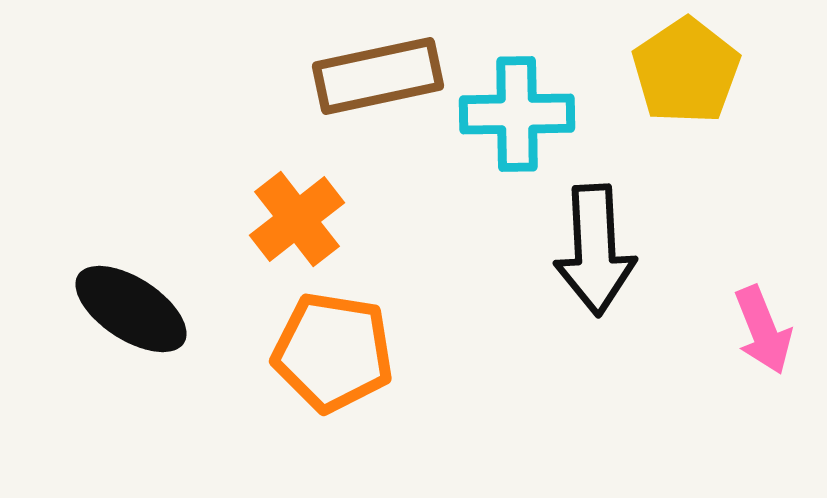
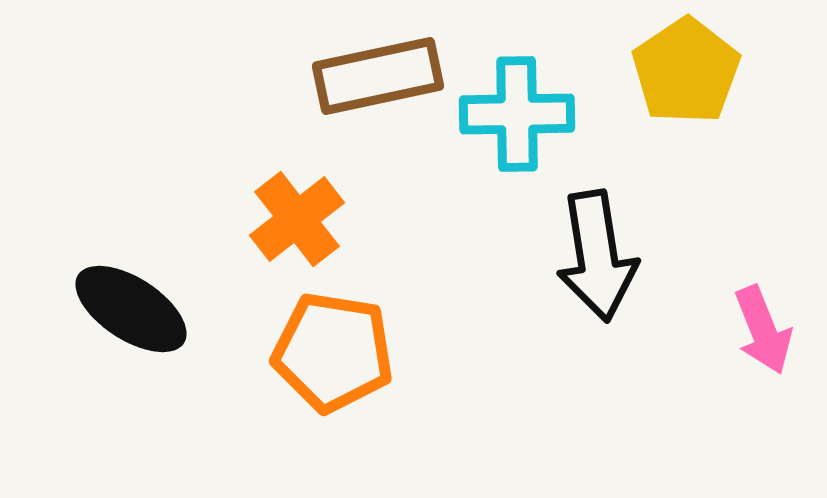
black arrow: moved 2 px right, 6 px down; rotated 6 degrees counterclockwise
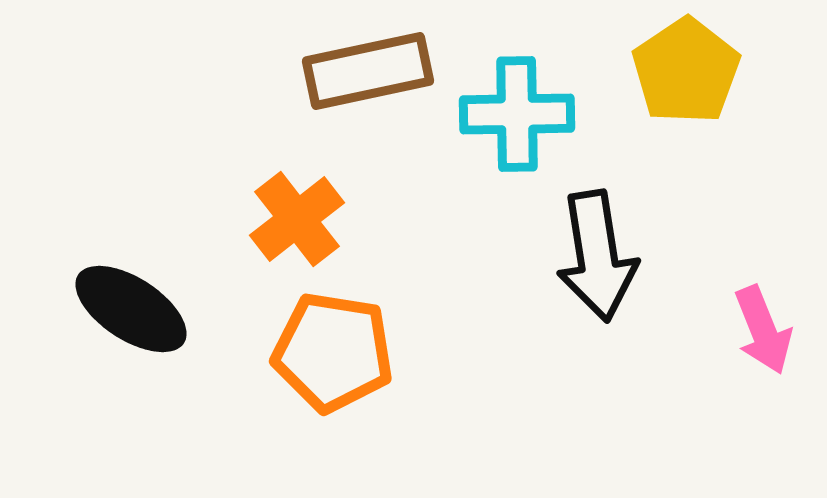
brown rectangle: moved 10 px left, 5 px up
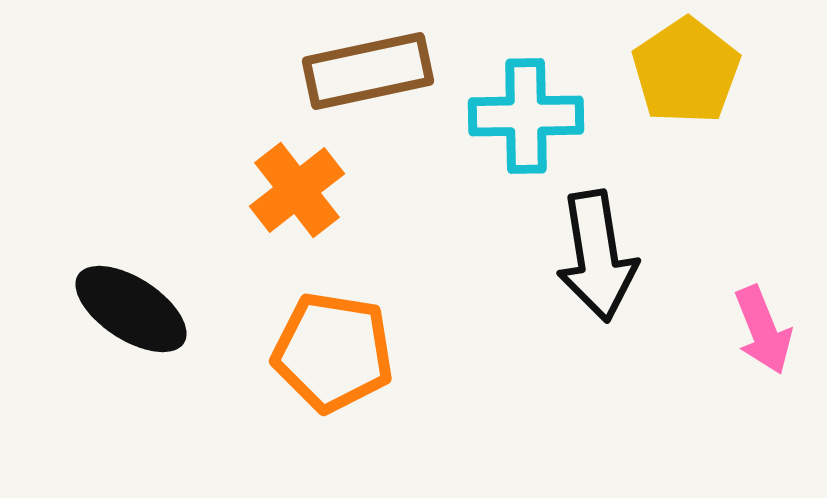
cyan cross: moved 9 px right, 2 px down
orange cross: moved 29 px up
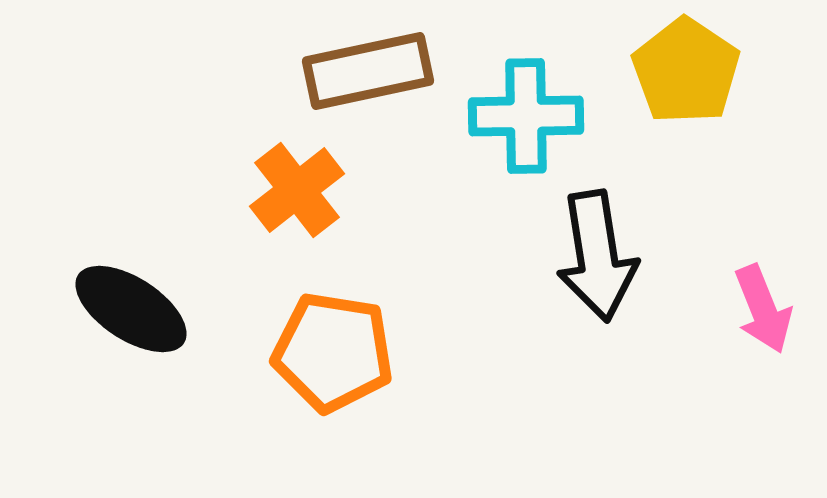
yellow pentagon: rotated 4 degrees counterclockwise
pink arrow: moved 21 px up
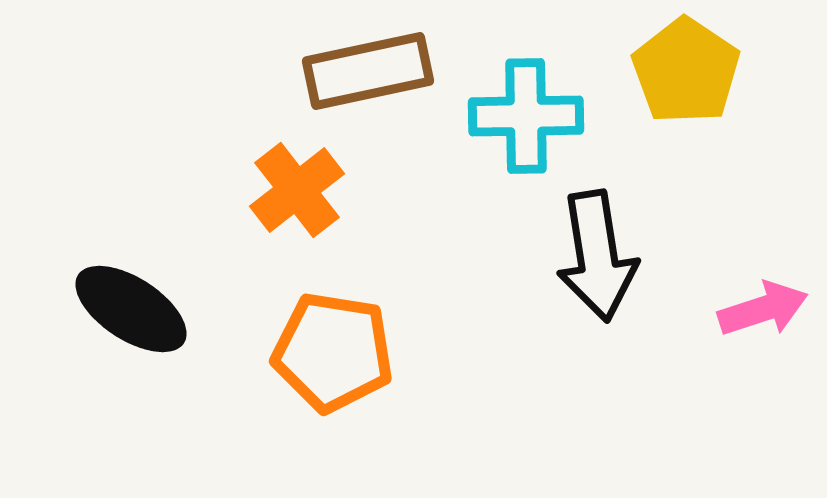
pink arrow: rotated 86 degrees counterclockwise
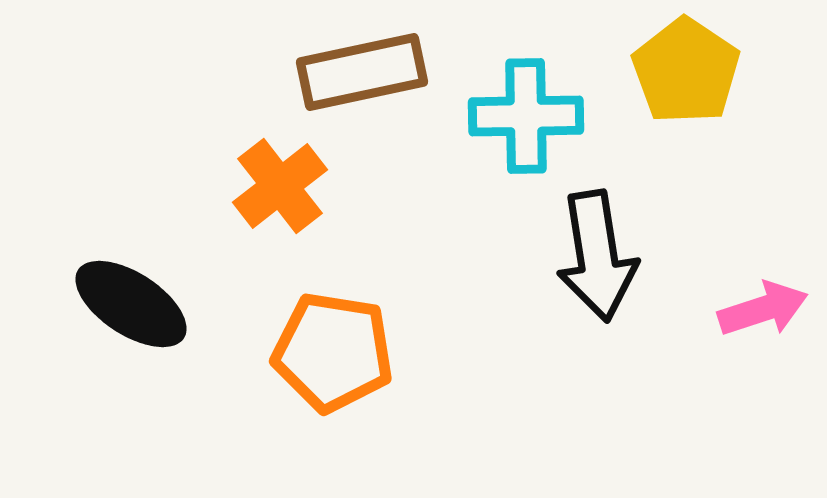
brown rectangle: moved 6 px left, 1 px down
orange cross: moved 17 px left, 4 px up
black ellipse: moved 5 px up
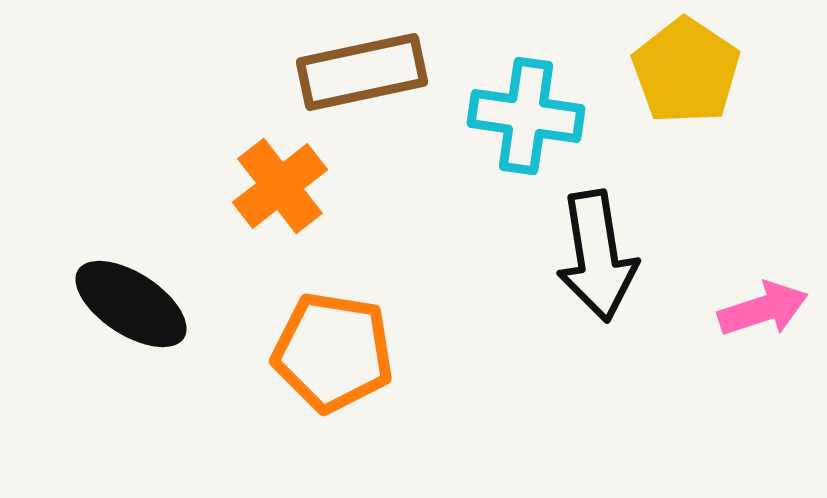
cyan cross: rotated 9 degrees clockwise
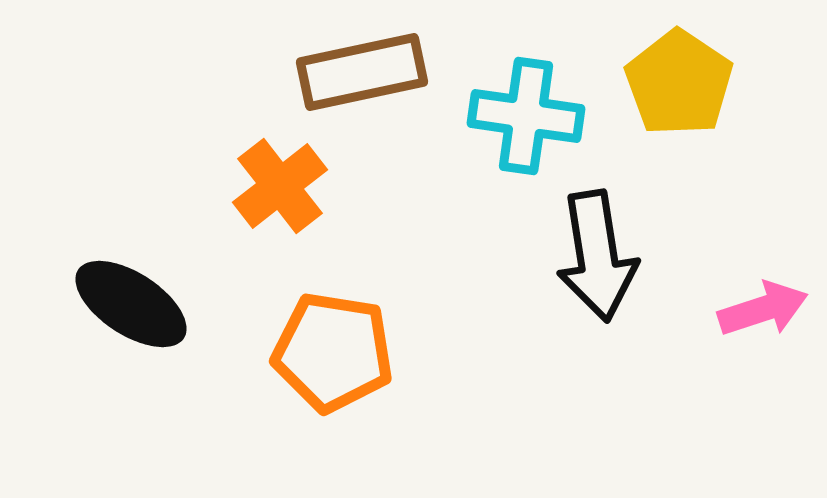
yellow pentagon: moved 7 px left, 12 px down
